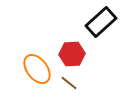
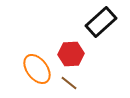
red hexagon: moved 1 px left
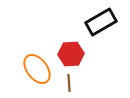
black rectangle: rotated 12 degrees clockwise
brown line: rotated 48 degrees clockwise
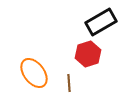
red hexagon: moved 17 px right; rotated 15 degrees counterclockwise
orange ellipse: moved 3 px left, 4 px down
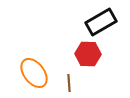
red hexagon: rotated 20 degrees clockwise
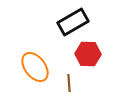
black rectangle: moved 28 px left
orange ellipse: moved 1 px right, 6 px up
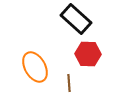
black rectangle: moved 3 px right, 3 px up; rotated 72 degrees clockwise
orange ellipse: rotated 8 degrees clockwise
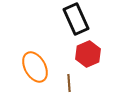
black rectangle: rotated 24 degrees clockwise
red hexagon: rotated 25 degrees counterclockwise
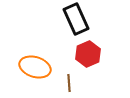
orange ellipse: rotated 44 degrees counterclockwise
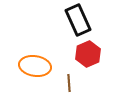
black rectangle: moved 2 px right, 1 px down
orange ellipse: moved 1 px up; rotated 8 degrees counterclockwise
